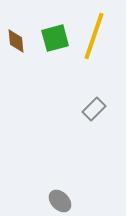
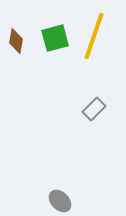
brown diamond: rotated 15 degrees clockwise
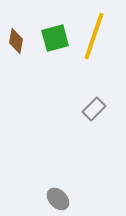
gray ellipse: moved 2 px left, 2 px up
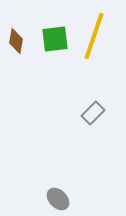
green square: moved 1 px down; rotated 8 degrees clockwise
gray rectangle: moved 1 px left, 4 px down
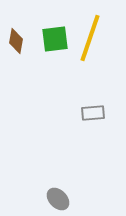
yellow line: moved 4 px left, 2 px down
gray rectangle: rotated 40 degrees clockwise
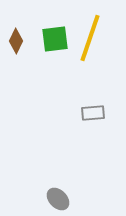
brown diamond: rotated 15 degrees clockwise
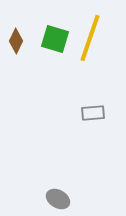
green square: rotated 24 degrees clockwise
gray ellipse: rotated 15 degrees counterclockwise
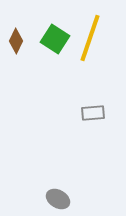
green square: rotated 16 degrees clockwise
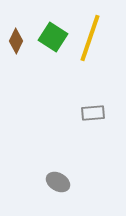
green square: moved 2 px left, 2 px up
gray ellipse: moved 17 px up
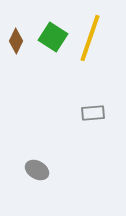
gray ellipse: moved 21 px left, 12 px up
